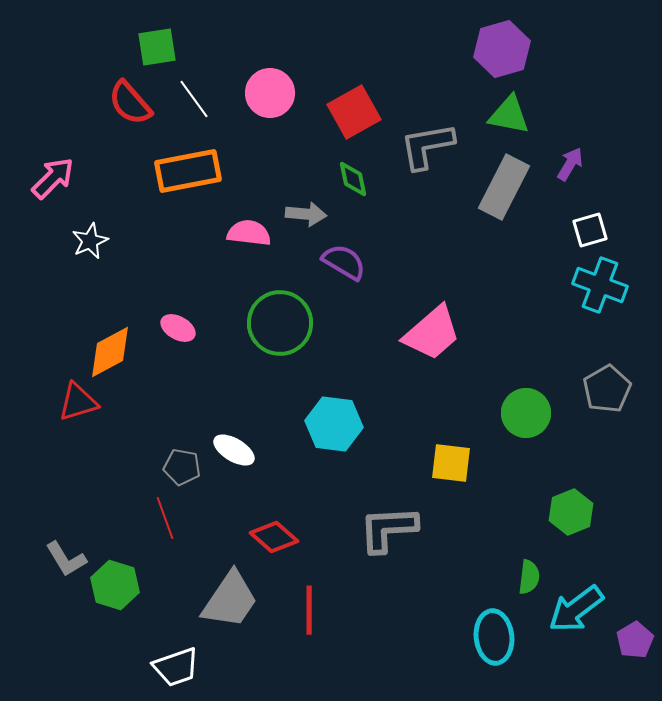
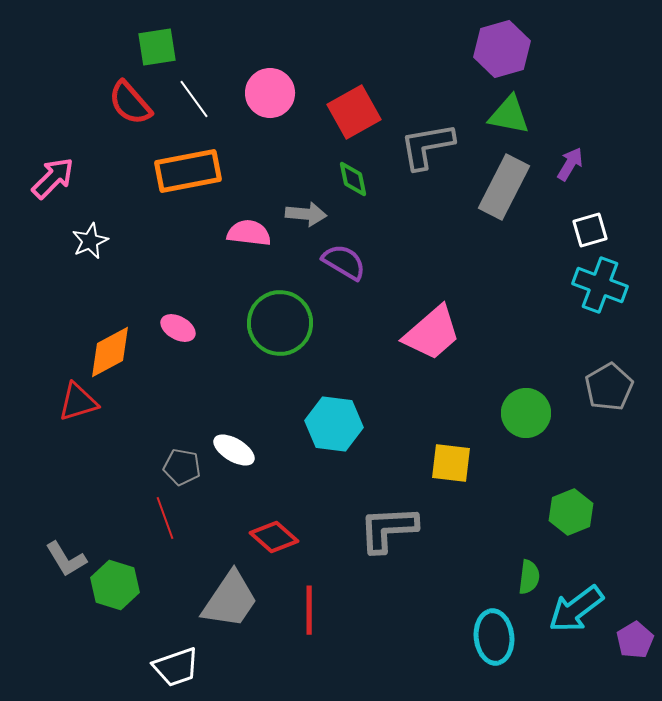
gray pentagon at (607, 389): moved 2 px right, 2 px up
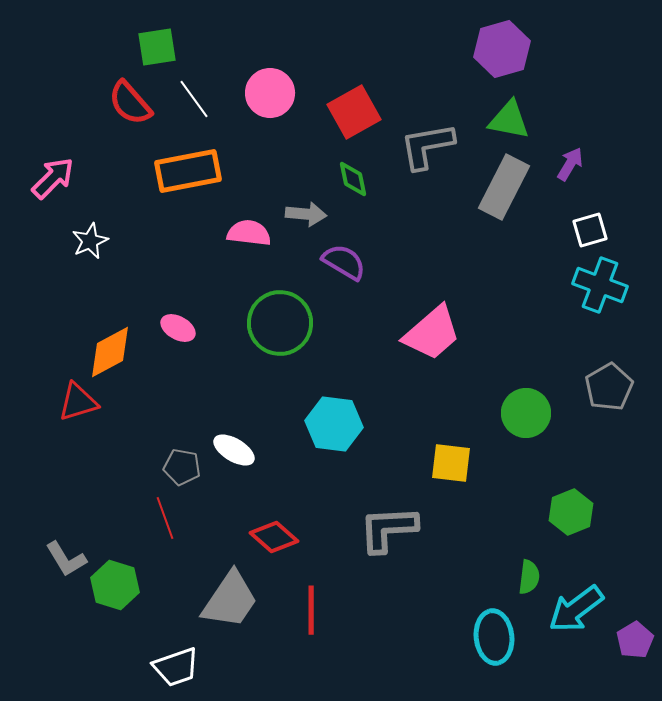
green triangle at (509, 115): moved 5 px down
red line at (309, 610): moved 2 px right
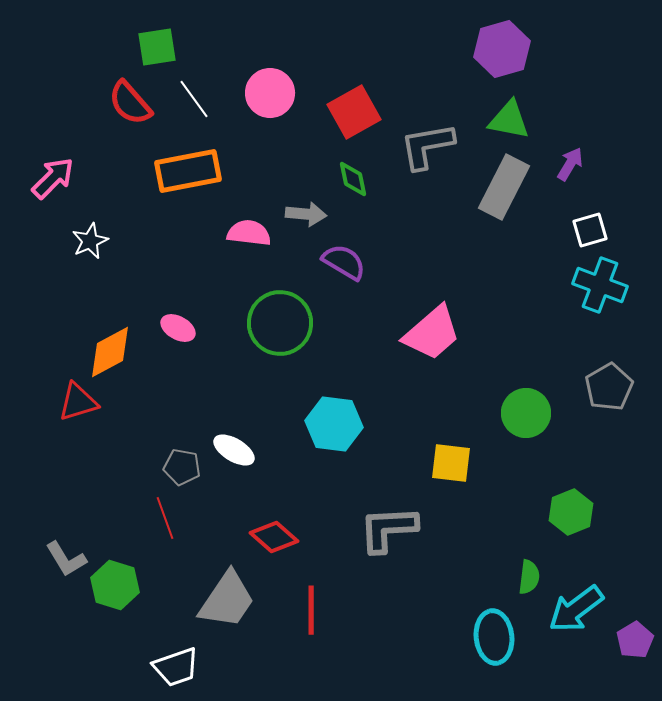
gray trapezoid at (230, 600): moved 3 px left
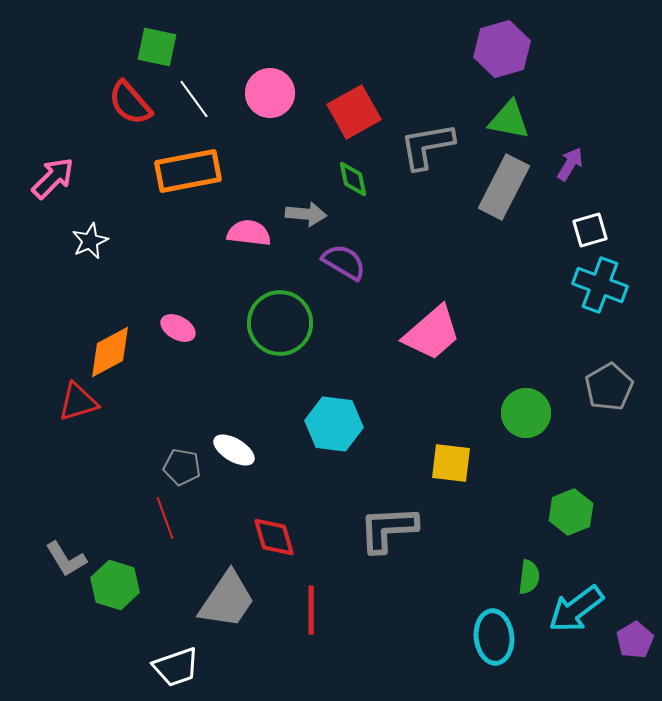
green square at (157, 47): rotated 21 degrees clockwise
red diamond at (274, 537): rotated 33 degrees clockwise
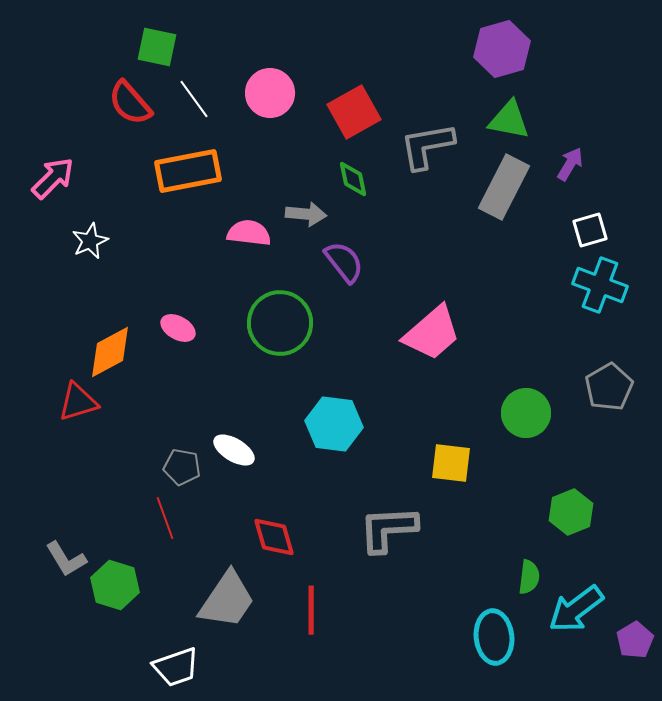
purple semicircle at (344, 262): rotated 21 degrees clockwise
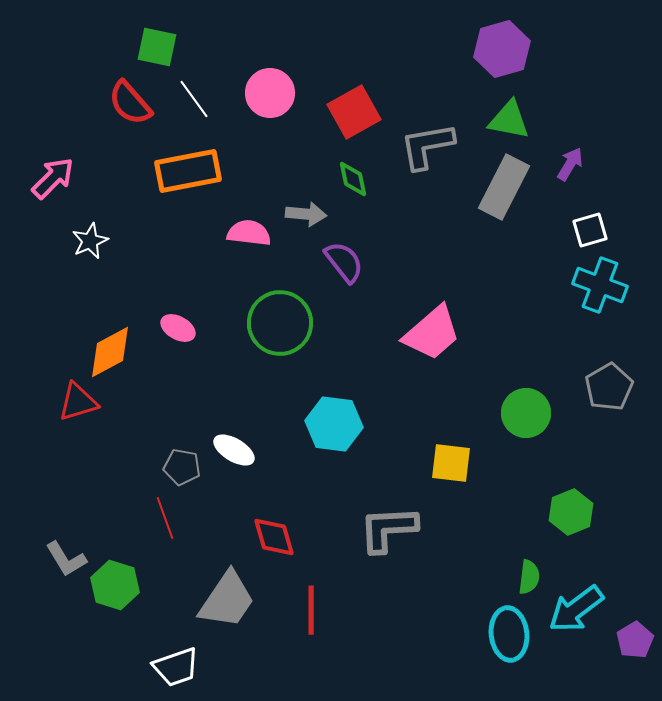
cyan ellipse at (494, 637): moved 15 px right, 3 px up
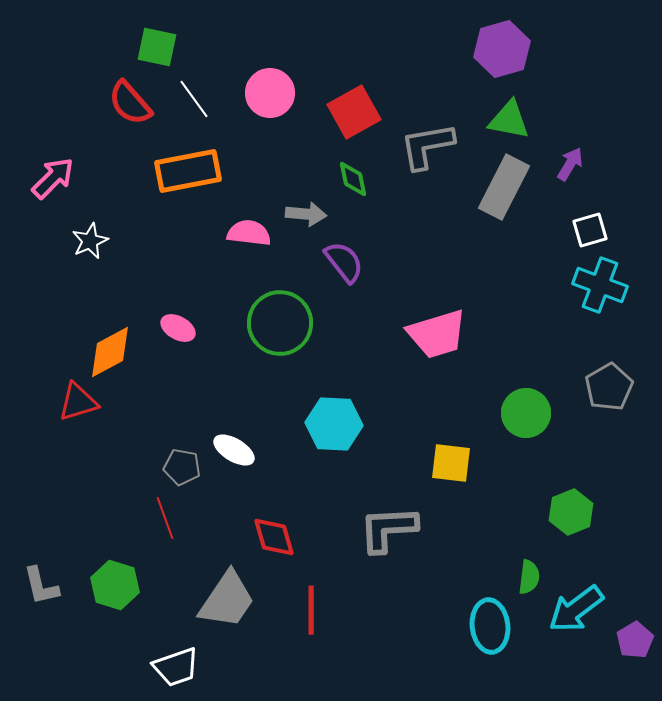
pink trapezoid at (432, 333): moved 5 px right, 1 px down; rotated 24 degrees clockwise
cyan hexagon at (334, 424): rotated 4 degrees counterclockwise
gray L-shape at (66, 559): moved 25 px left, 27 px down; rotated 18 degrees clockwise
cyan ellipse at (509, 634): moved 19 px left, 8 px up
